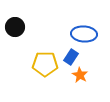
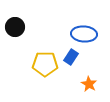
orange star: moved 9 px right, 9 px down
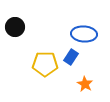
orange star: moved 4 px left
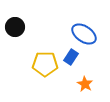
blue ellipse: rotated 30 degrees clockwise
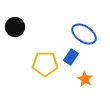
orange star: moved 5 px up
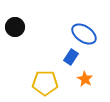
yellow pentagon: moved 19 px down
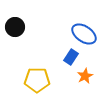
orange star: moved 3 px up; rotated 14 degrees clockwise
yellow pentagon: moved 8 px left, 3 px up
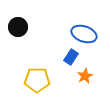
black circle: moved 3 px right
blue ellipse: rotated 15 degrees counterclockwise
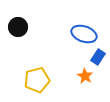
blue rectangle: moved 27 px right
orange star: rotated 14 degrees counterclockwise
yellow pentagon: rotated 15 degrees counterclockwise
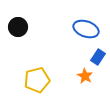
blue ellipse: moved 2 px right, 5 px up
